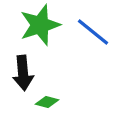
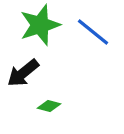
black arrow: rotated 56 degrees clockwise
green diamond: moved 2 px right, 4 px down
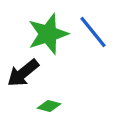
green star: moved 8 px right, 9 px down
blue line: rotated 12 degrees clockwise
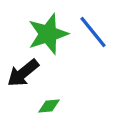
green diamond: rotated 20 degrees counterclockwise
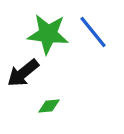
green star: rotated 24 degrees clockwise
